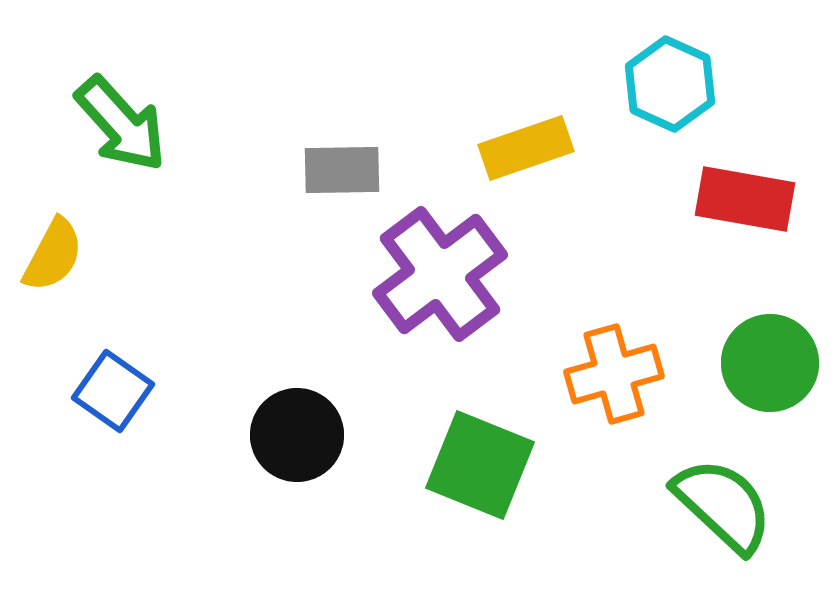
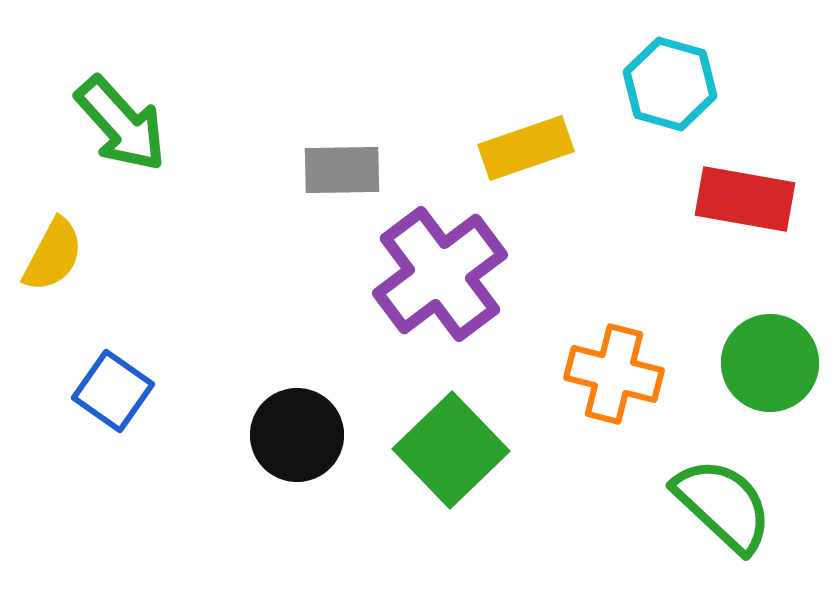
cyan hexagon: rotated 8 degrees counterclockwise
orange cross: rotated 30 degrees clockwise
green square: moved 29 px left, 15 px up; rotated 24 degrees clockwise
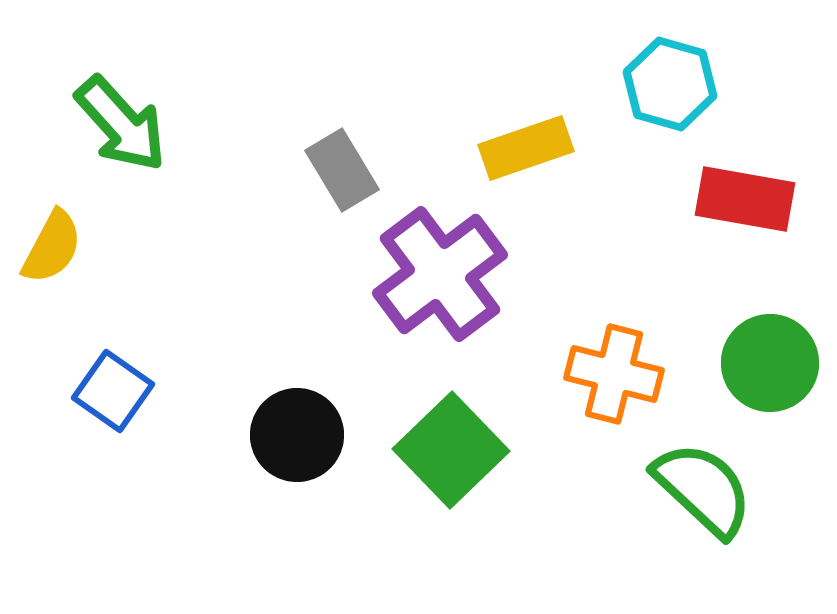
gray rectangle: rotated 60 degrees clockwise
yellow semicircle: moved 1 px left, 8 px up
green semicircle: moved 20 px left, 16 px up
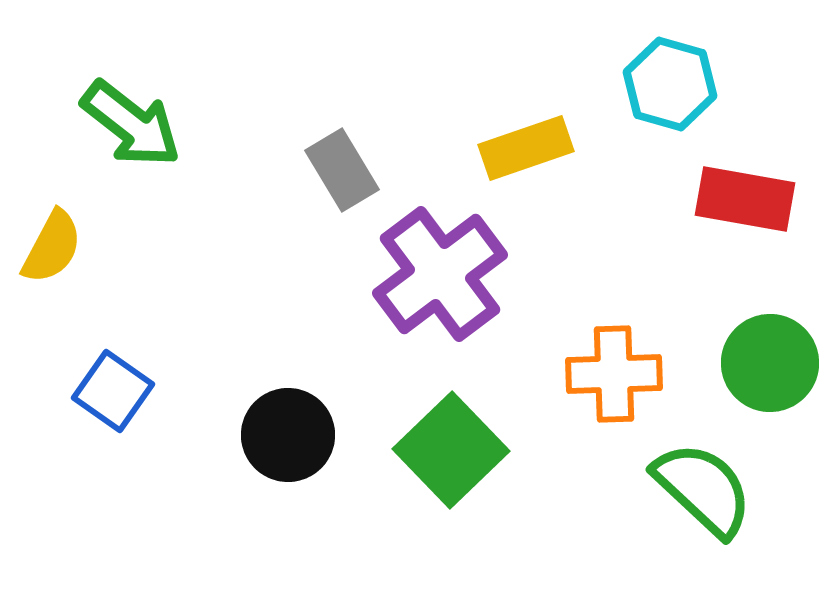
green arrow: moved 10 px right; rotated 10 degrees counterclockwise
orange cross: rotated 16 degrees counterclockwise
black circle: moved 9 px left
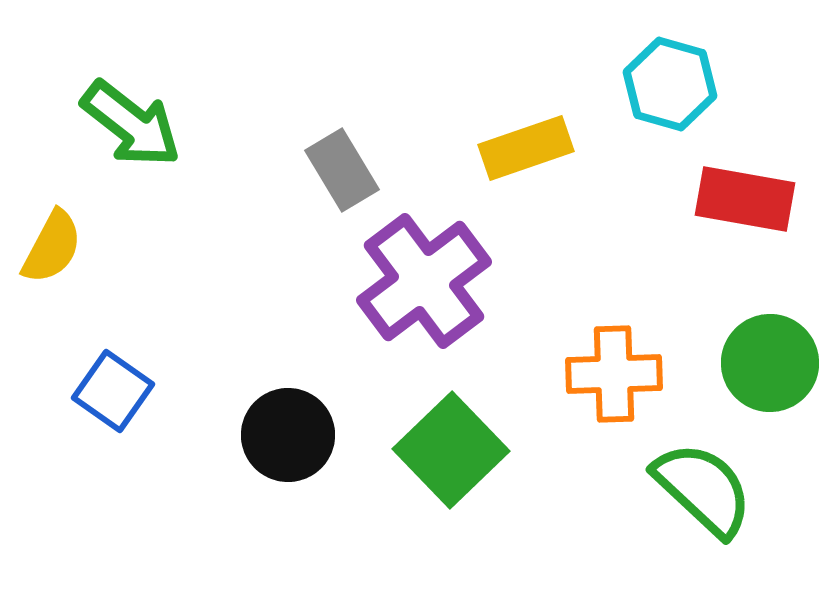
purple cross: moved 16 px left, 7 px down
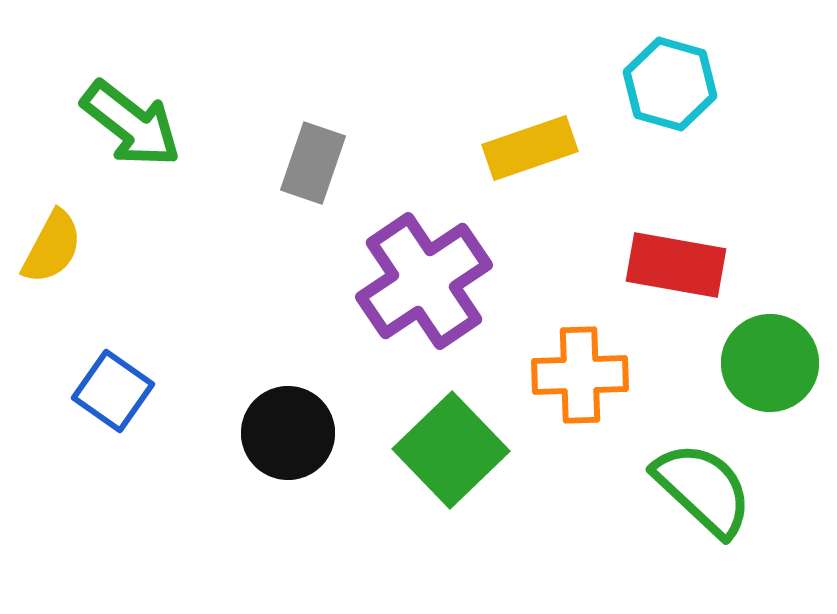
yellow rectangle: moved 4 px right
gray rectangle: moved 29 px left, 7 px up; rotated 50 degrees clockwise
red rectangle: moved 69 px left, 66 px down
purple cross: rotated 3 degrees clockwise
orange cross: moved 34 px left, 1 px down
black circle: moved 2 px up
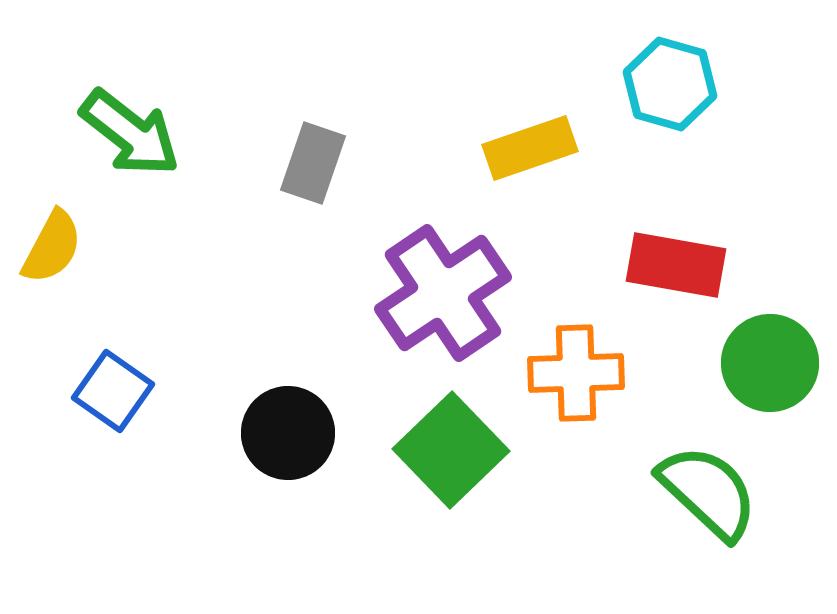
green arrow: moved 1 px left, 9 px down
purple cross: moved 19 px right, 12 px down
orange cross: moved 4 px left, 2 px up
green semicircle: moved 5 px right, 3 px down
